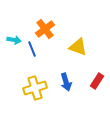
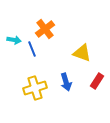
yellow triangle: moved 4 px right, 6 px down
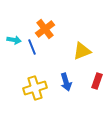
blue line: moved 2 px up
yellow triangle: moved 2 px up; rotated 42 degrees counterclockwise
red rectangle: rotated 14 degrees counterclockwise
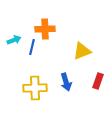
orange cross: rotated 36 degrees clockwise
cyan arrow: rotated 32 degrees counterclockwise
blue line: rotated 35 degrees clockwise
red rectangle: moved 1 px right
yellow cross: rotated 15 degrees clockwise
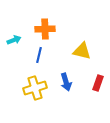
blue line: moved 7 px right, 8 px down
yellow triangle: rotated 36 degrees clockwise
red rectangle: moved 2 px down
yellow cross: rotated 15 degrees counterclockwise
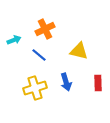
orange cross: rotated 24 degrees counterclockwise
yellow triangle: moved 3 px left
blue line: rotated 63 degrees counterclockwise
red rectangle: rotated 21 degrees counterclockwise
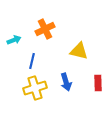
blue line: moved 7 px left, 6 px down; rotated 63 degrees clockwise
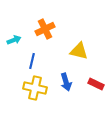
red rectangle: moved 2 px left, 1 px down; rotated 63 degrees counterclockwise
yellow cross: rotated 30 degrees clockwise
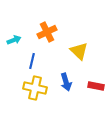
orange cross: moved 2 px right, 3 px down
yellow triangle: rotated 30 degrees clockwise
red rectangle: moved 2 px down; rotated 14 degrees counterclockwise
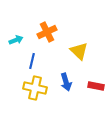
cyan arrow: moved 2 px right
